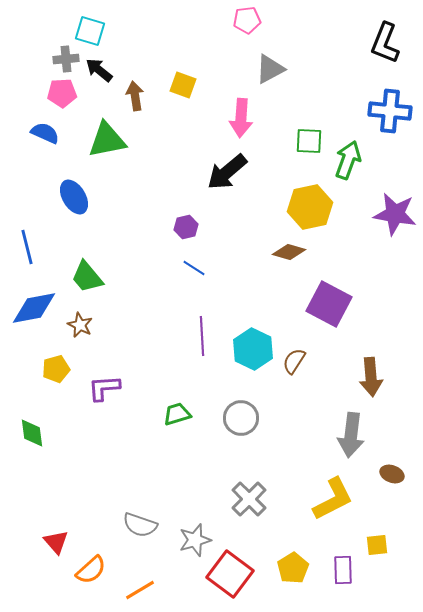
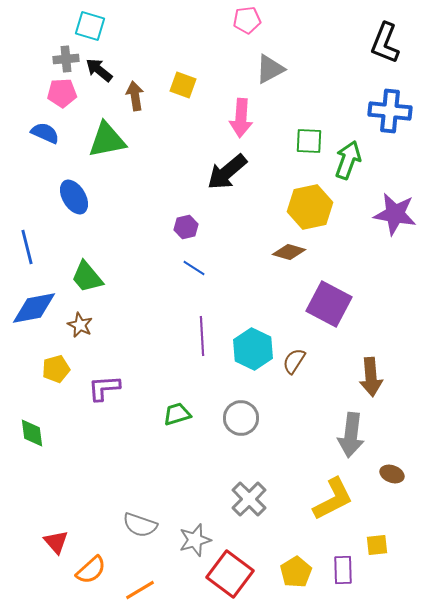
cyan square at (90, 31): moved 5 px up
yellow pentagon at (293, 568): moved 3 px right, 4 px down
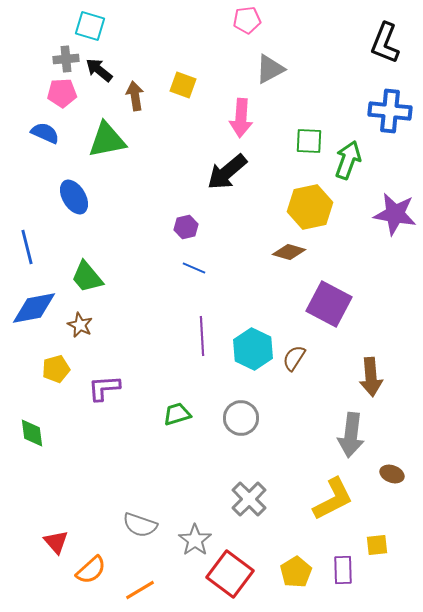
blue line at (194, 268): rotated 10 degrees counterclockwise
brown semicircle at (294, 361): moved 3 px up
gray star at (195, 540): rotated 20 degrees counterclockwise
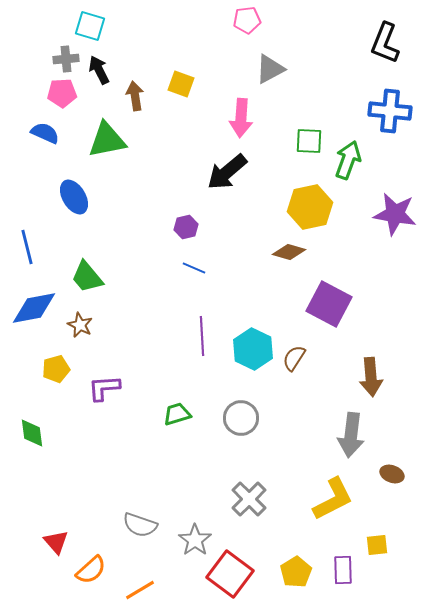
black arrow at (99, 70): rotated 24 degrees clockwise
yellow square at (183, 85): moved 2 px left, 1 px up
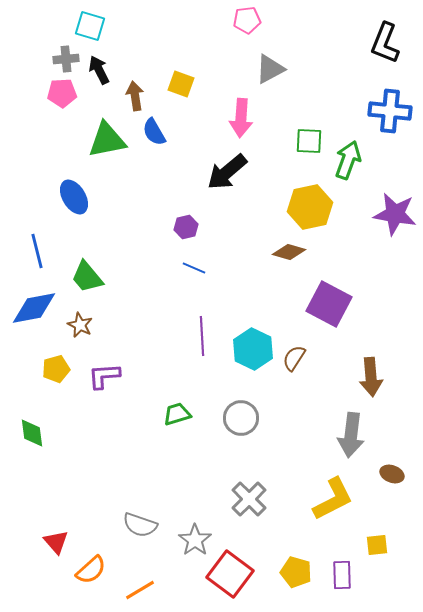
blue semicircle at (45, 133): moved 109 px right, 1 px up; rotated 144 degrees counterclockwise
blue line at (27, 247): moved 10 px right, 4 px down
purple L-shape at (104, 388): moved 12 px up
purple rectangle at (343, 570): moved 1 px left, 5 px down
yellow pentagon at (296, 572): rotated 24 degrees counterclockwise
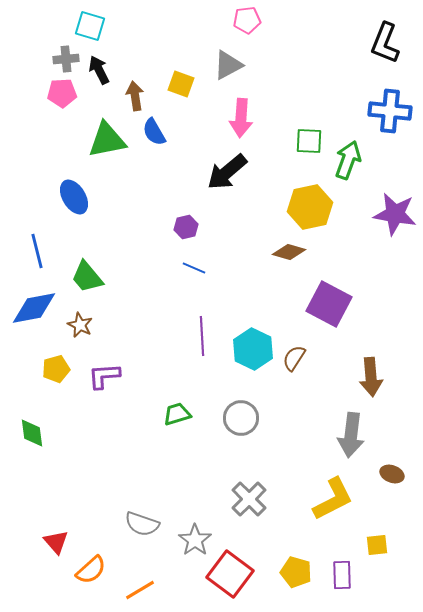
gray triangle at (270, 69): moved 42 px left, 4 px up
gray semicircle at (140, 525): moved 2 px right, 1 px up
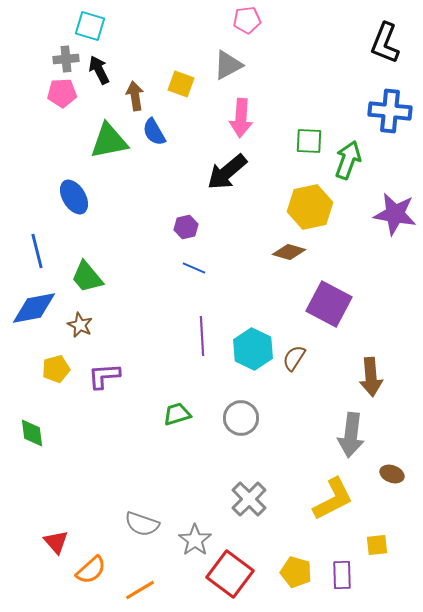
green triangle at (107, 140): moved 2 px right, 1 px down
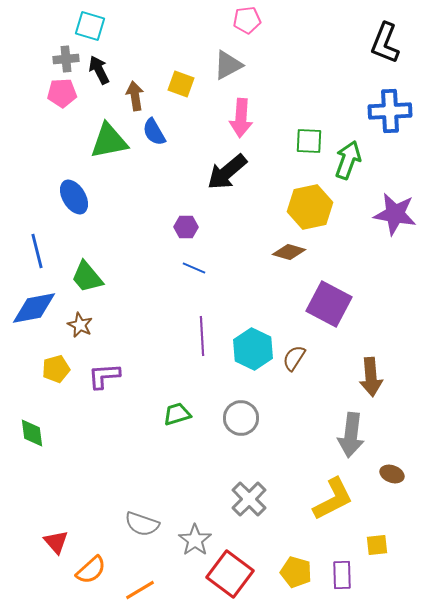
blue cross at (390, 111): rotated 9 degrees counterclockwise
purple hexagon at (186, 227): rotated 15 degrees clockwise
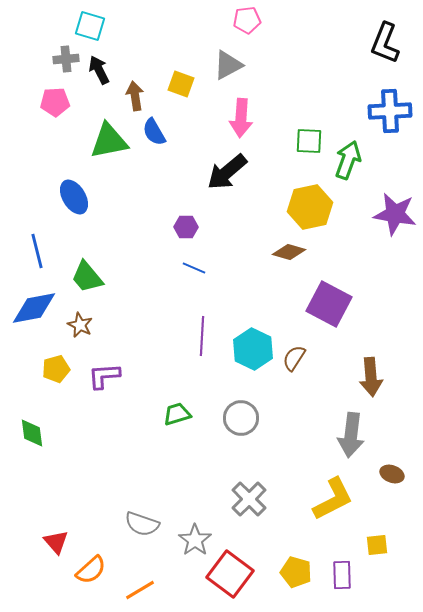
pink pentagon at (62, 93): moved 7 px left, 9 px down
purple line at (202, 336): rotated 6 degrees clockwise
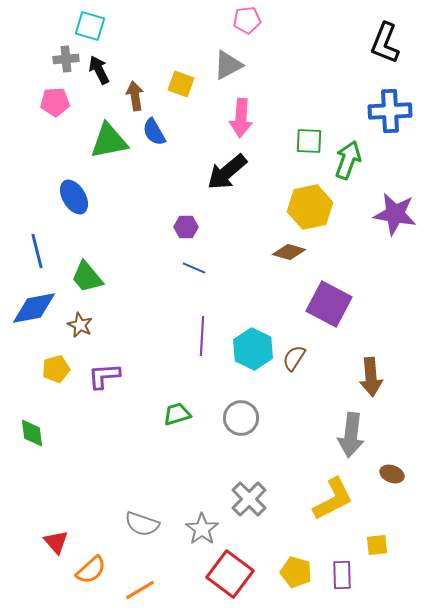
gray star at (195, 540): moved 7 px right, 11 px up
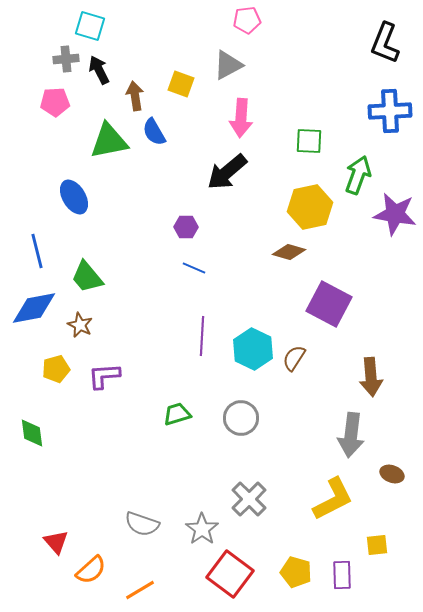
green arrow at (348, 160): moved 10 px right, 15 px down
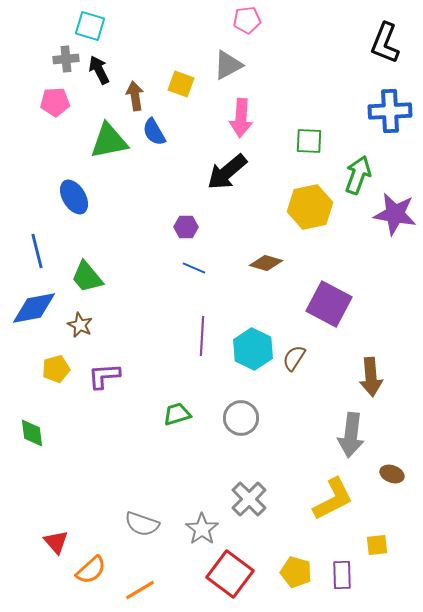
brown diamond at (289, 252): moved 23 px left, 11 px down
